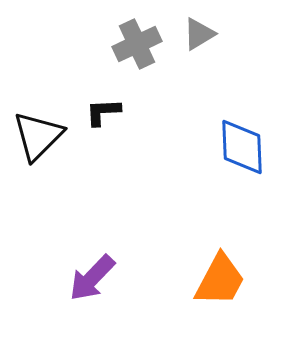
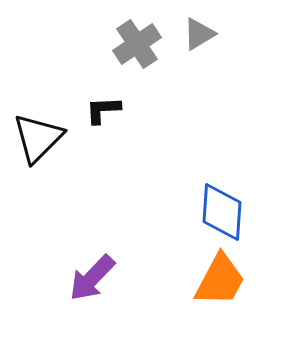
gray cross: rotated 9 degrees counterclockwise
black L-shape: moved 2 px up
black triangle: moved 2 px down
blue diamond: moved 20 px left, 65 px down; rotated 6 degrees clockwise
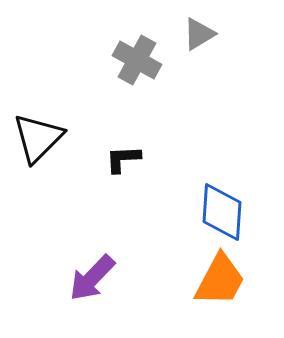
gray cross: moved 16 px down; rotated 27 degrees counterclockwise
black L-shape: moved 20 px right, 49 px down
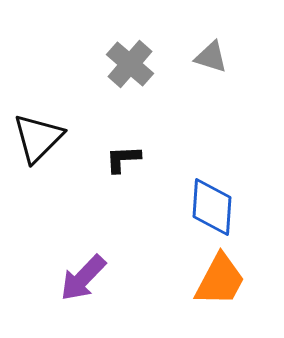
gray triangle: moved 12 px right, 23 px down; rotated 48 degrees clockwise
gray cross: moved 7 px left, 4 px down; rotated 12 degrees clockwise
blue diamond: moved 10 px left, 5 px up
purple arrow: moved 9 px left
